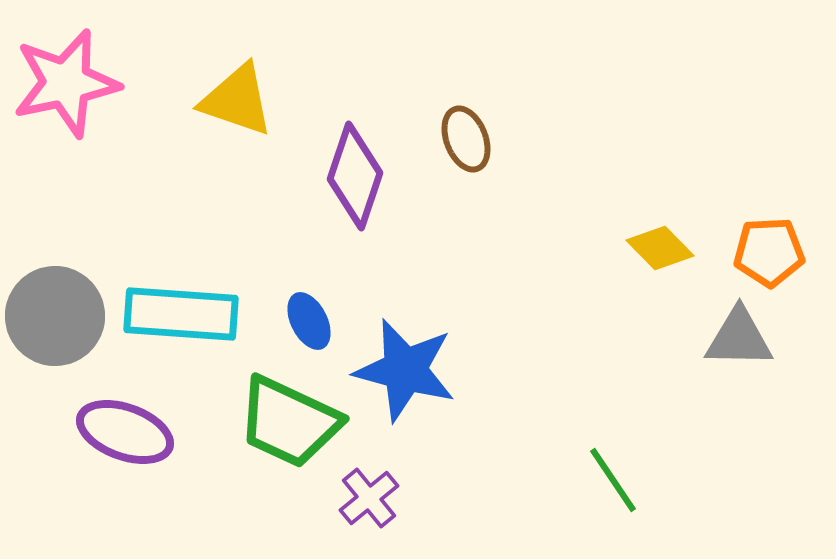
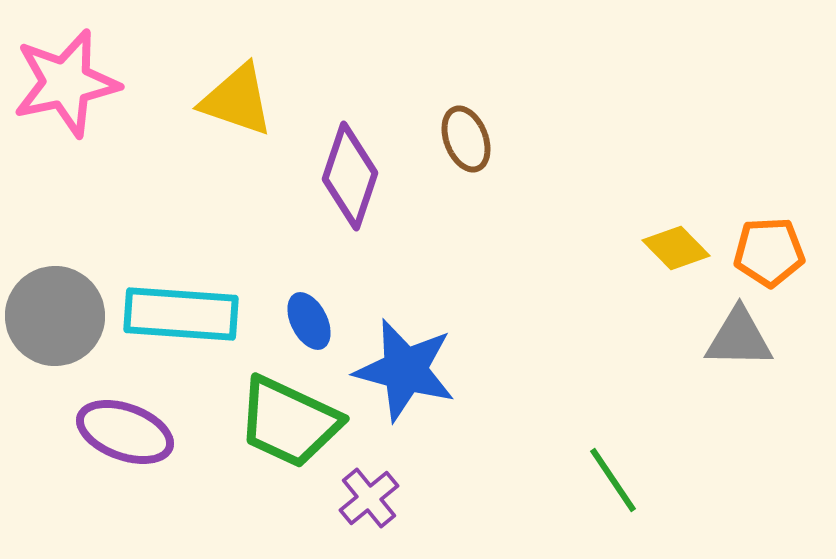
purple diamond: moved 5 px left
yellow diamond: moved 16 px right
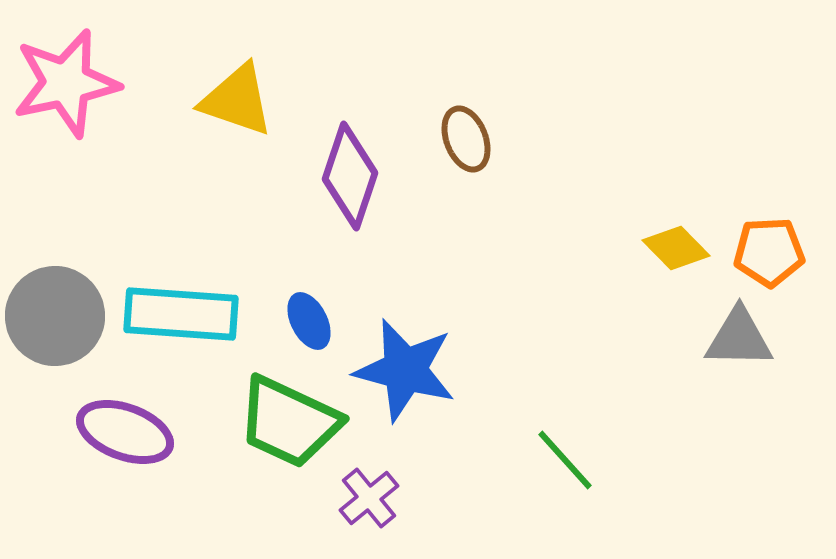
green line: moved 48 px left, 20 px up; rotated 8 degrees counterclockwise
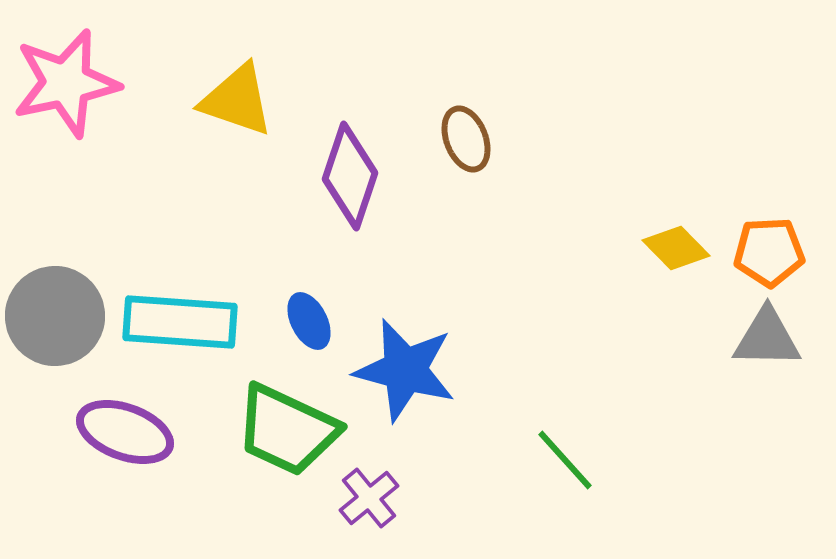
cyan rectangle: moved 1 px left, 8 px down
gray triangle: moved 28 px right
green trapezoid: moved 2 px left, 8 px down
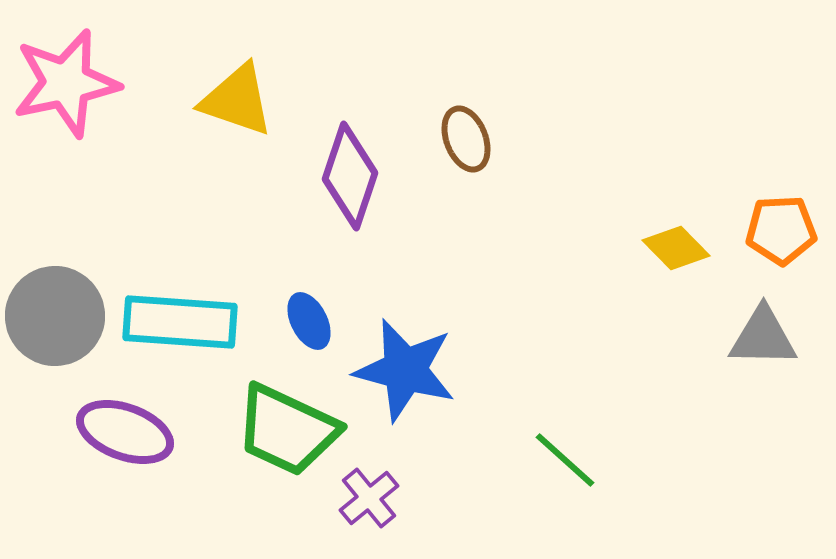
orange pentagon: moved 12 px right, 22 px up
gray triangle: moved 4 px left, 1 px up
green line: rotated 6 degrees counterclockwise
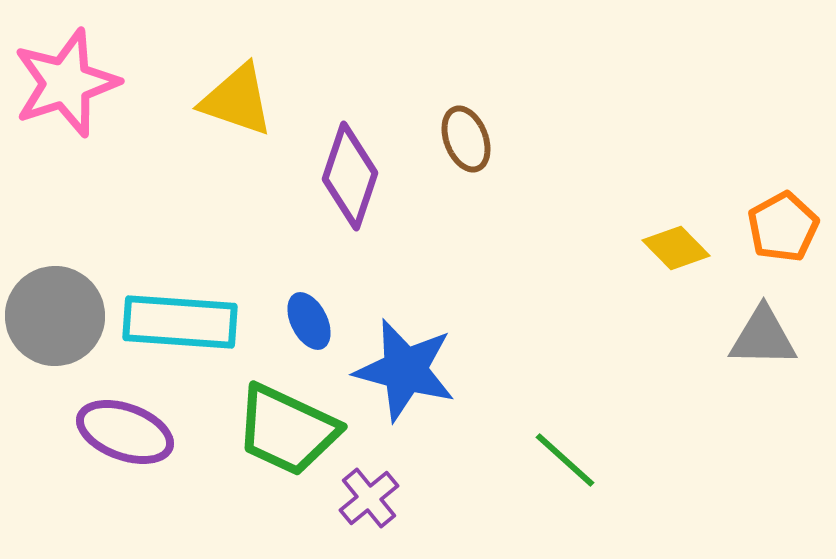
pink star: rotated 6 degrees counterclockwise
orange pentagon: moved 2 px right, 3 px up; rotated 26 degrees counterclockwise
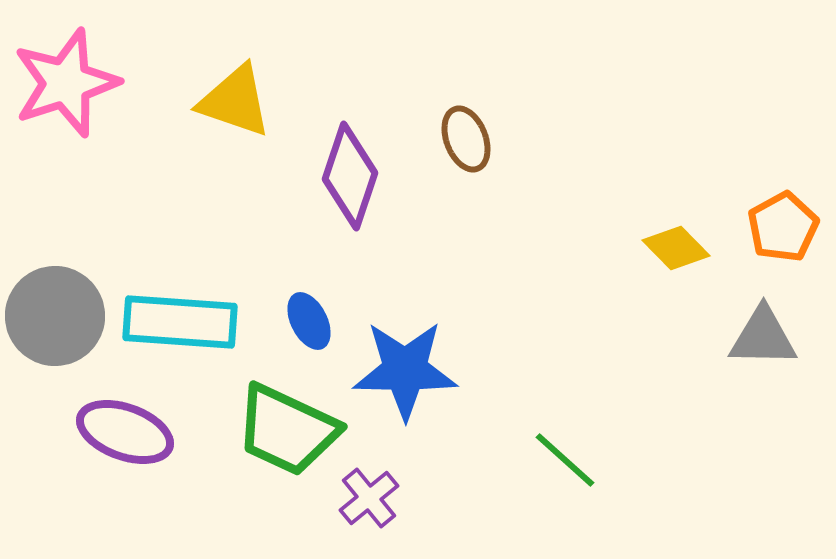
yellow triangle: moved 2 px left, 1 px down
blue star: rotated 14 degrees counterclockwise
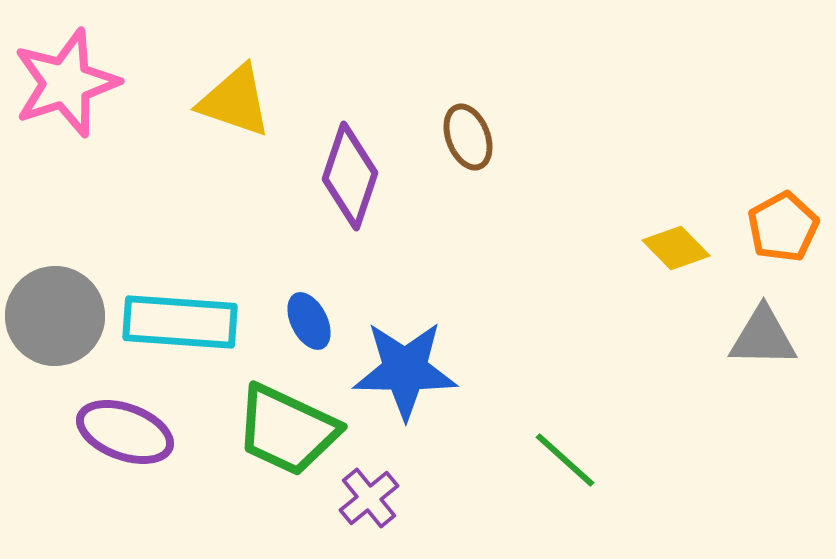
brown ellipse: moved 2 px right, 2 px up
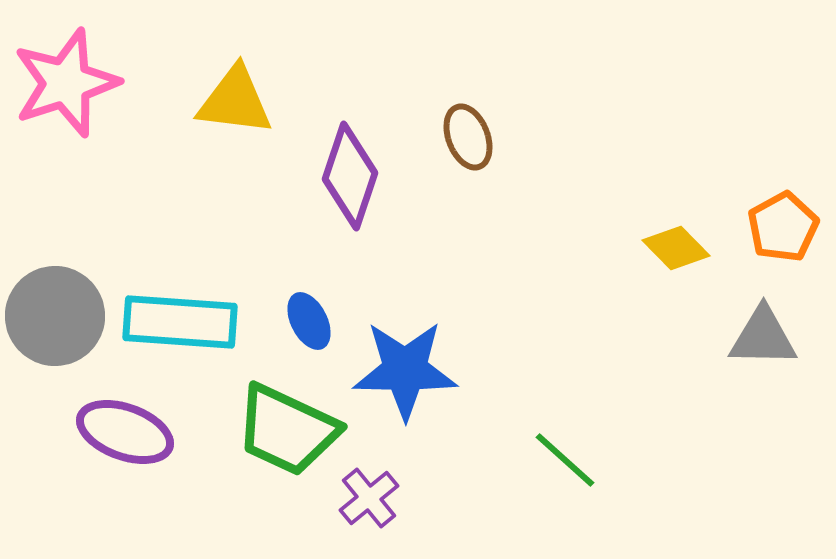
yellow triangle: rotated 12 degrees counterclockwise
